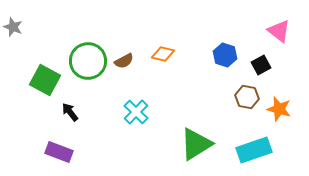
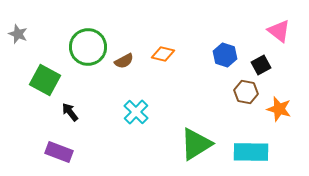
gray star: moved 5 px right, 7 px down
green circle: moved 14 px up
brown hexagon: moved 1 px left, 5 px up
cyan rectangle: moved 3 px left, 2 px down; rotated 20 degrees clockwise
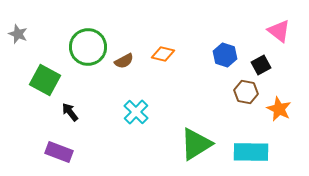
orange star: rotated 10 degrees clockwise
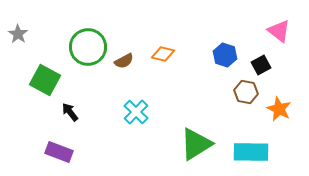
gray star: rotated 12 degrees clockwise
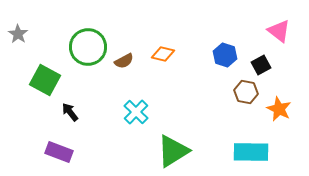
green triangle: moved 23 px left, 7 px down
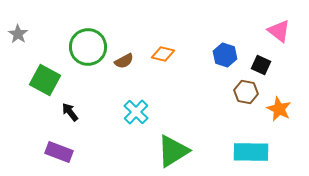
black square: rotated 36 degrees counterclockwise
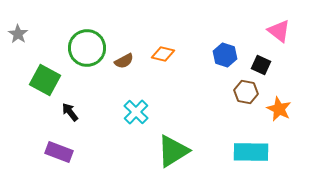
green circle: moved 1 px left, 1 px down
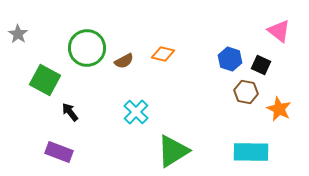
blue hexagon: moved 5 px right, 4 px down
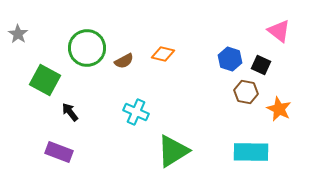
cyan cross: rotated 20 degrees counterclockwise
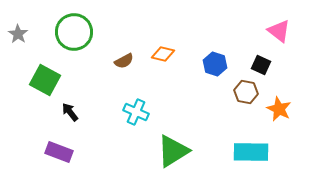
green circle: moved 13 px left, 16 px up
blue hexagon: moved 15 px left, 5 px down
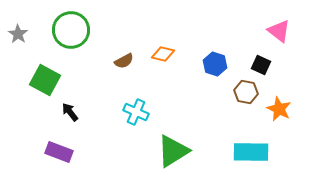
green circle: moved 3 px left, 2 px up
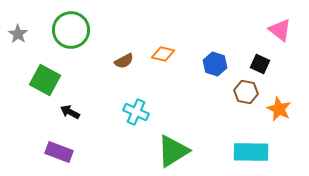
pink triangle: moved 1 px right, 1 px up
black square: moved 1 px left, 1 px up
black arrow: rotated 24 degrees counterclockwise
